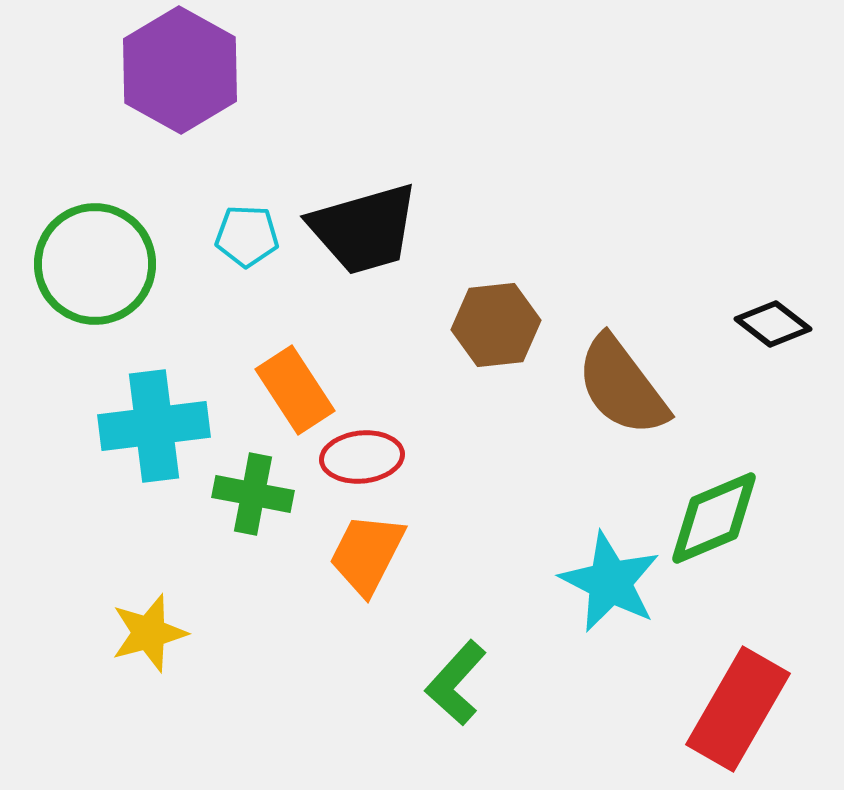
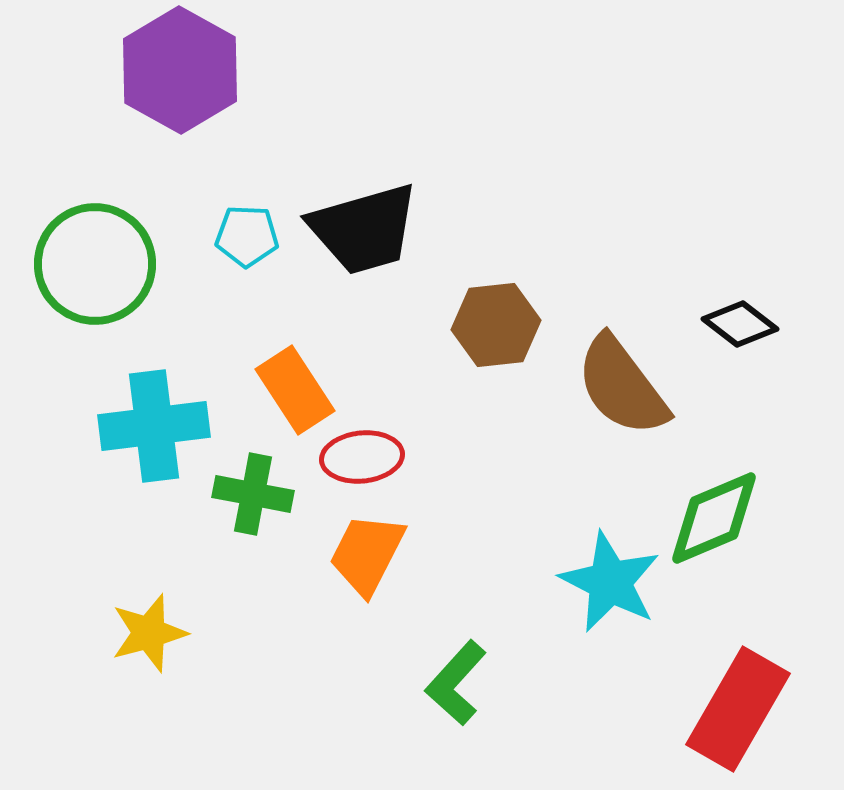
black diamond: moved 33 px left
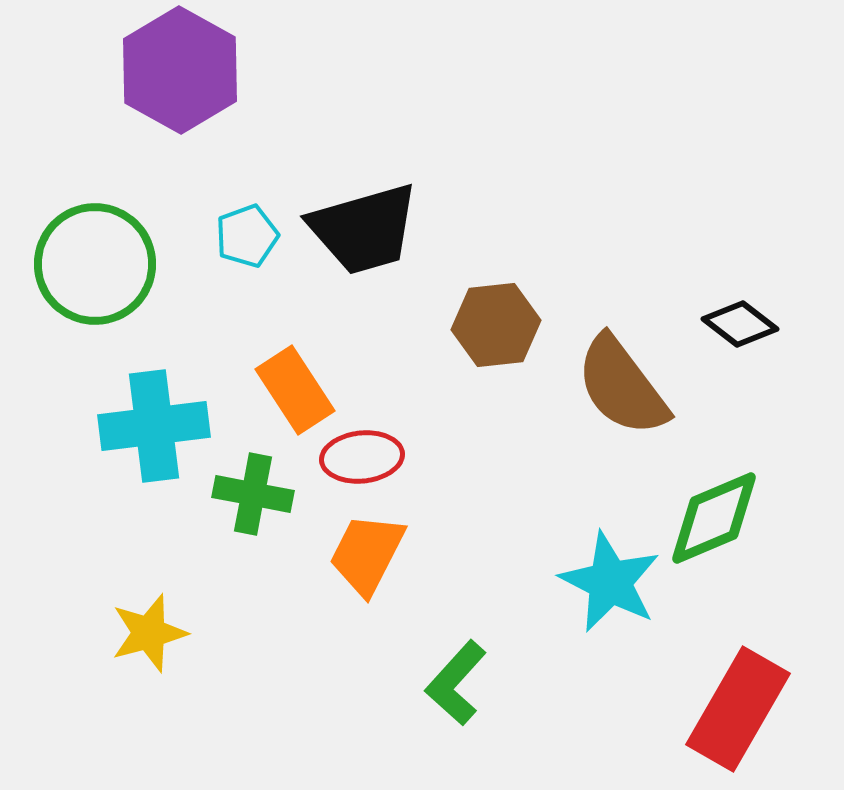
cyan pentagon: rotated 22 degrees counterclockwise
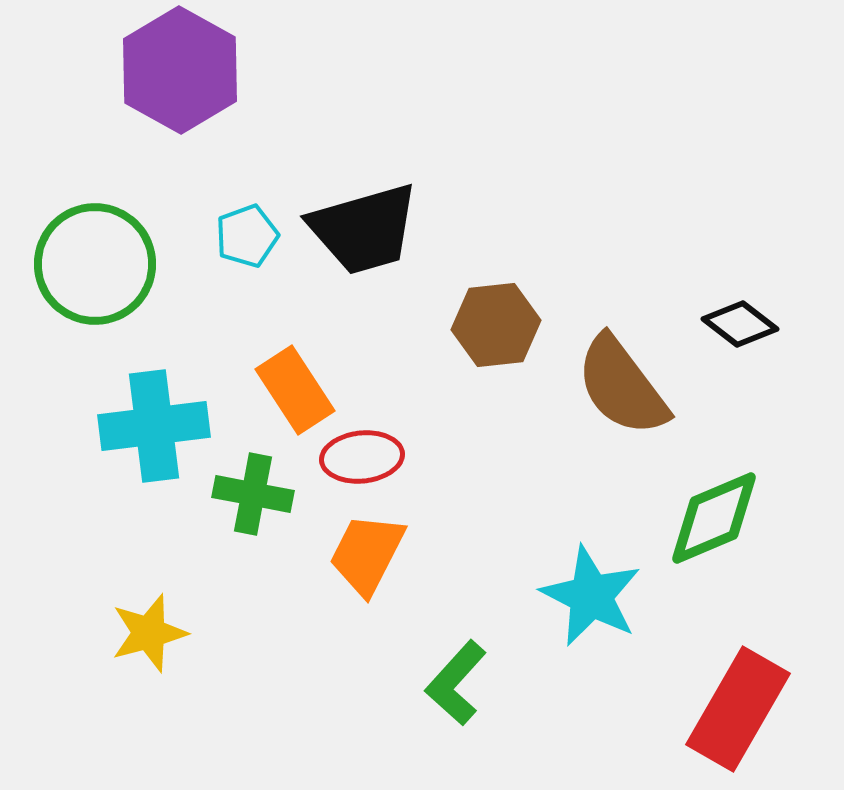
cyan star: moved 19 px left, 14 px down
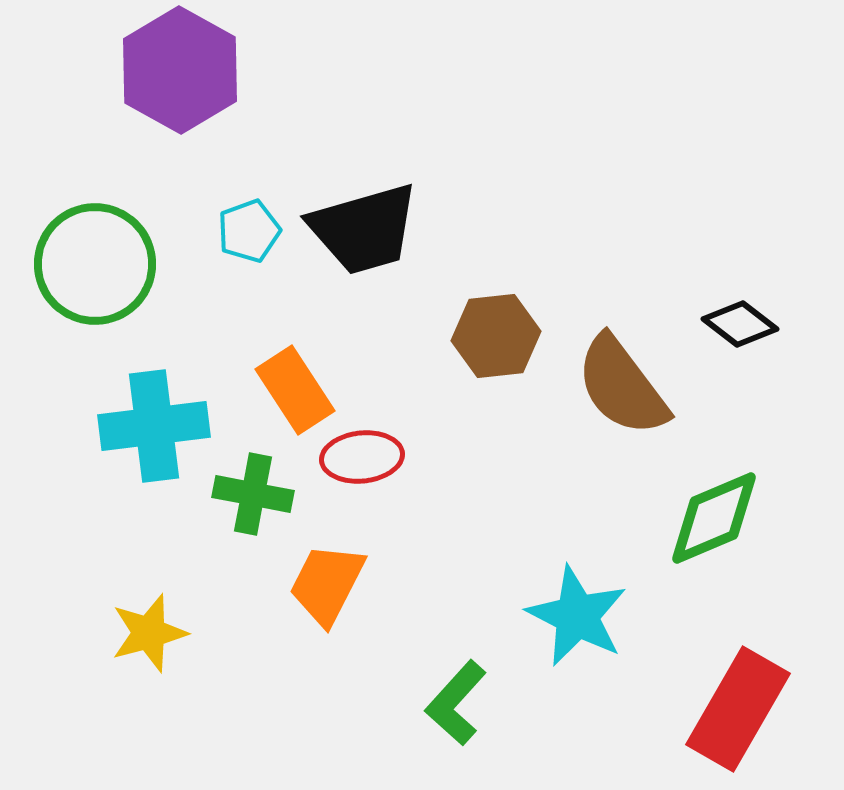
cyan pentagon: moved 2 px right, 5 px up
brown hexagon: moved 11 px down
orange trapezoid: moved 40 px left, 30 px down
cyan star: moved 14 px left, 20 px down
green L-shape: moved 20 px down
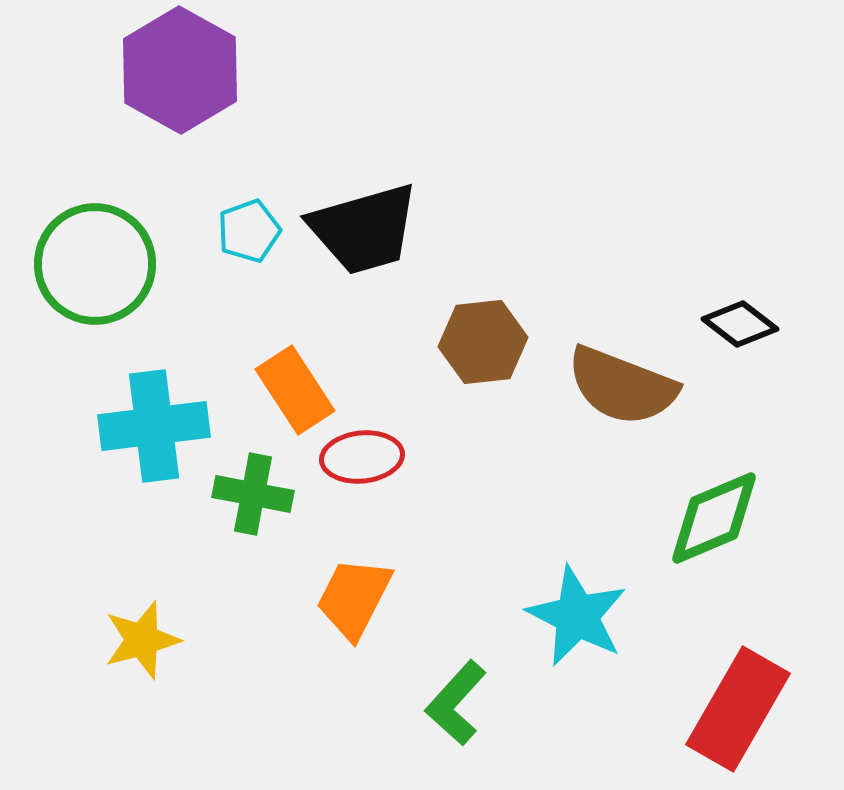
brown hexagon: moved 13 px left, 6 px down
brown semicircle: rotated 32 degrees counterclockwise
orange trapezoid: moved 27 px right, 14 px down
yellow star: moved 7 px left, 7 px down
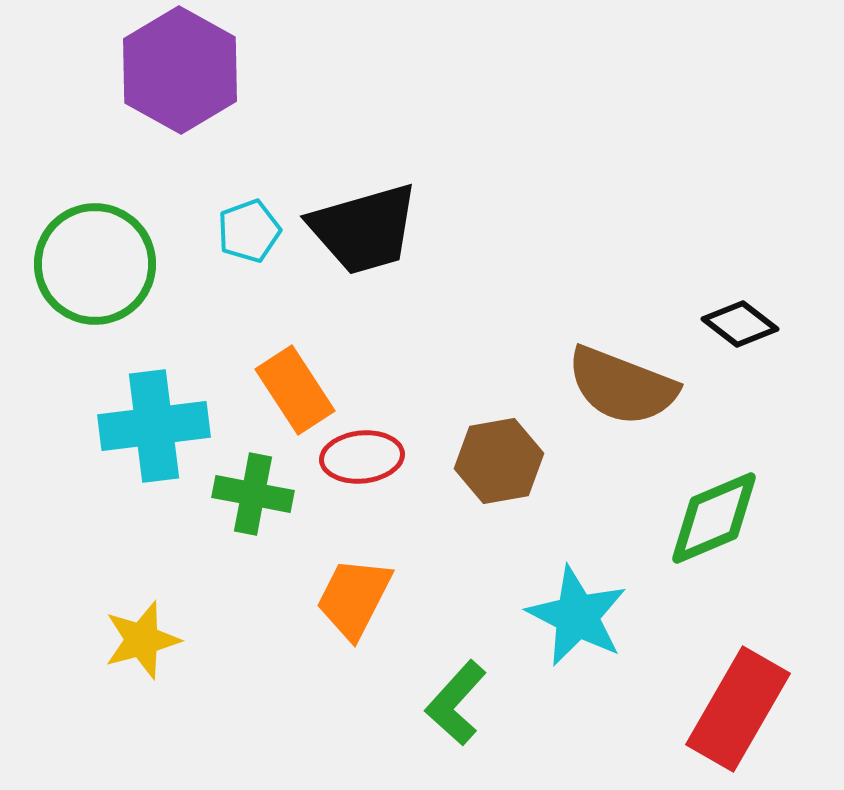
brown hexagon: moved 16 px right, 119 px down; rotated 4 degrees counterclockwise
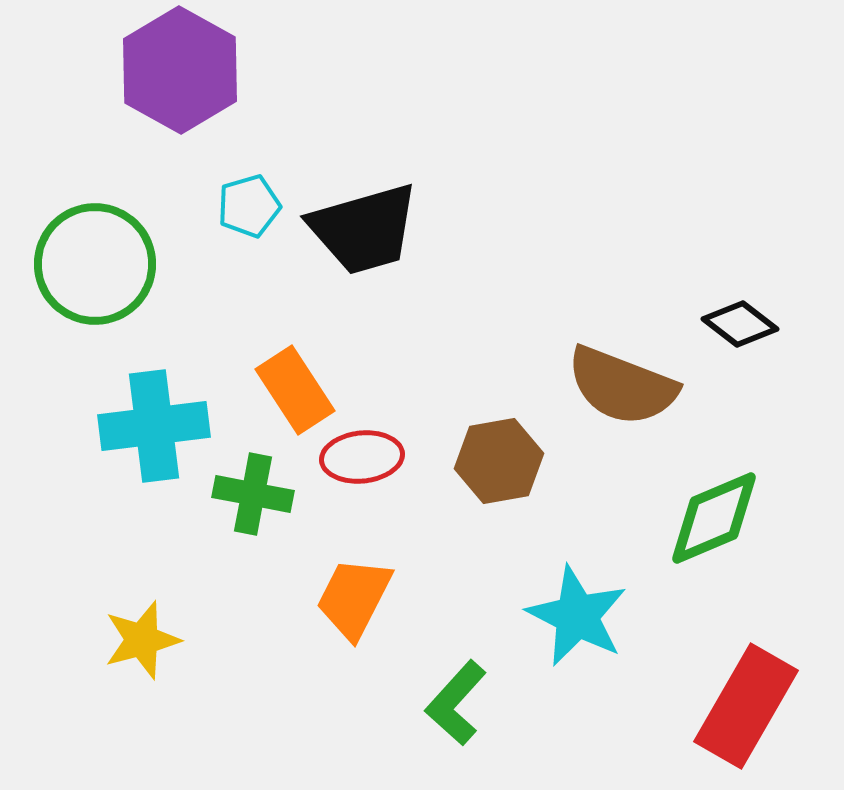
cyan pentagon: moved 25 px up; rotated 4 degrees clockwise
red rectangle: moved 8 px right, 3 px up
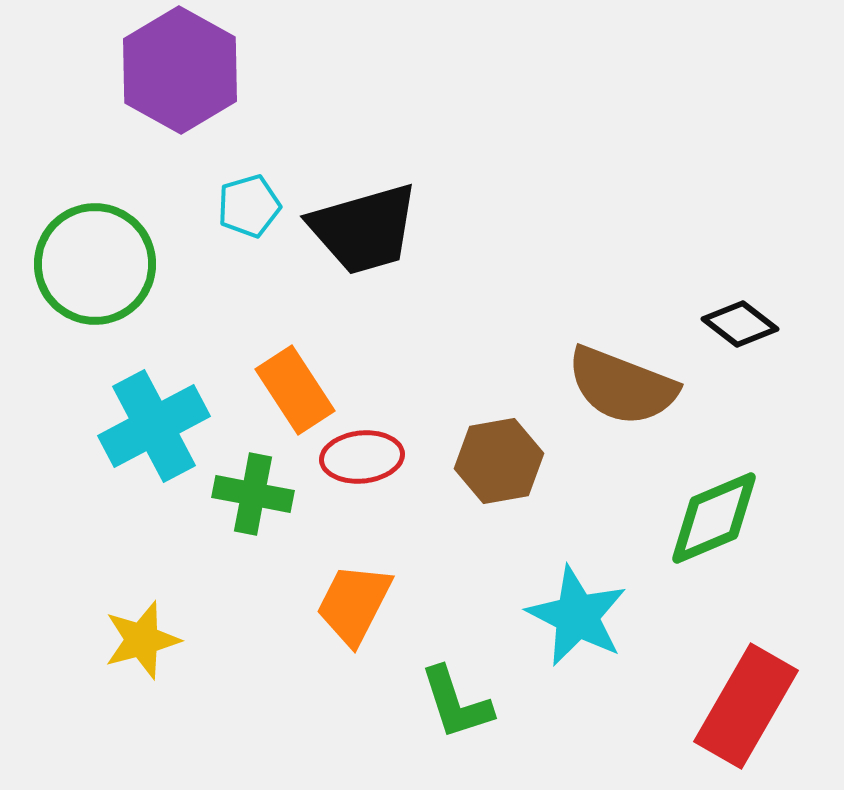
cyan cross: rotated 21 degrees counterclockwise
orange trapezoid: moved 6 px down
green L-shape: rotated 60 degrees counterclockwise
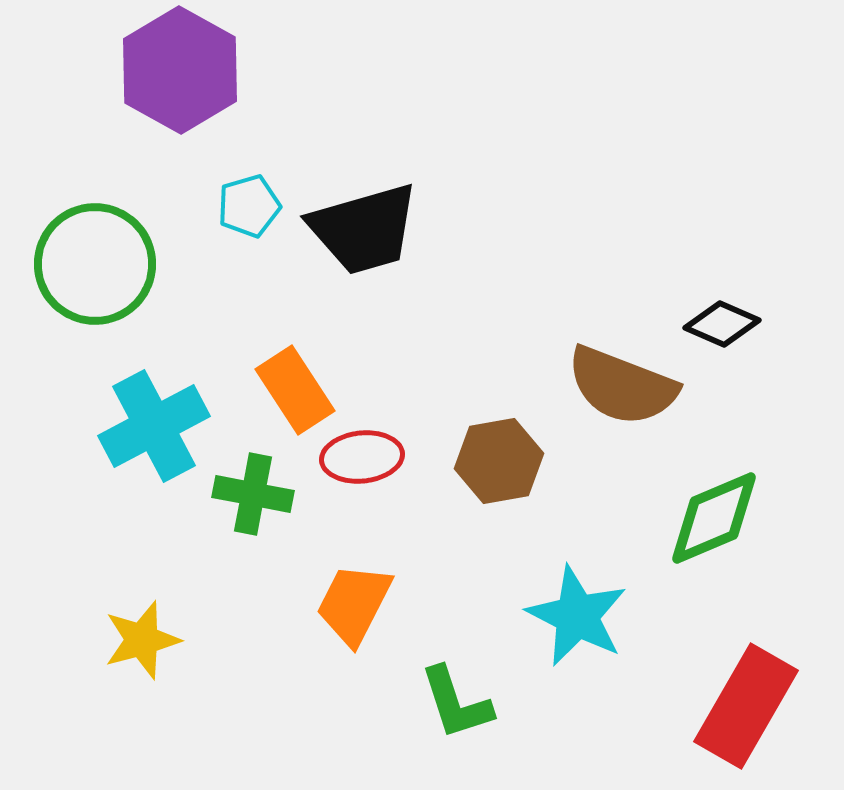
black diamond: moved 18 px left; rotated 14 degrees counterclockwise
